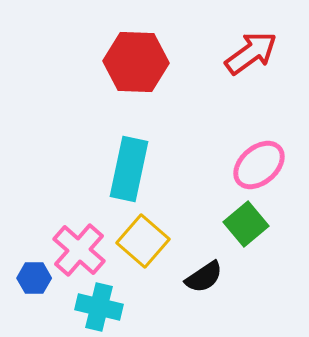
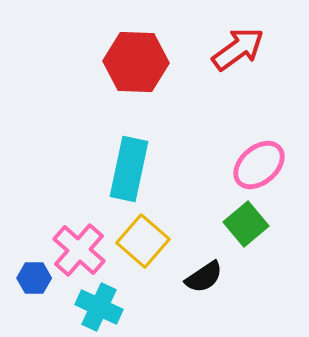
red arrow: moved 13 px left, 4 px up
cyan cross: rotated 12 degrees clockwise
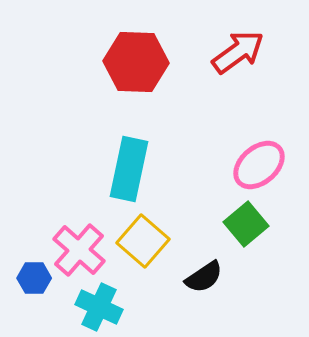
red arrow: moved 3 px down
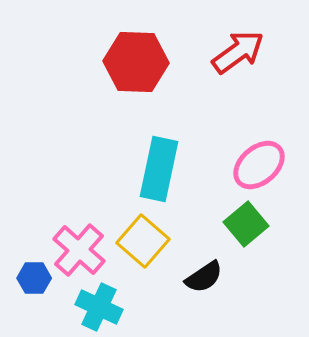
cyan rectangle: moved 30 px right
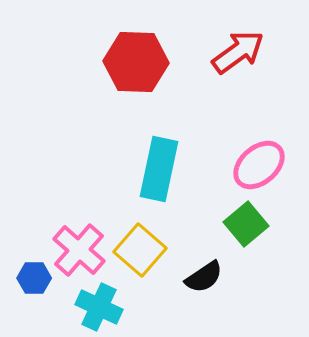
yellow square: moved 3 px left, 9 px down
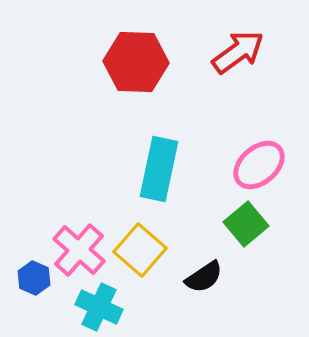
blue hexagon: rotated 24 degrees clockwise
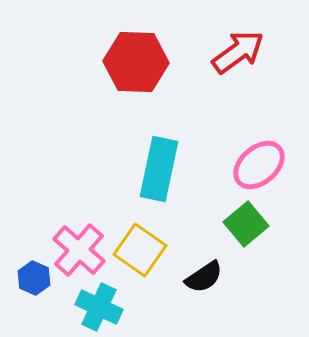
yellow square: rotated 6 degrees counterclockwise
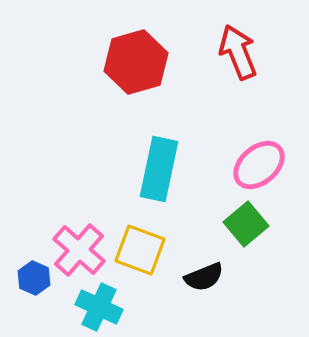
red arrow: rotated 76 degrees counterclockwise
red hexagon: rotated 18 degrees counterclockwise
yellow square: rotated 15 degrees counterclockwise
black semicircle: rotated 12 degrees clockwise
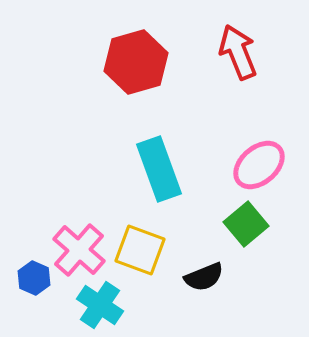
cyan rectangle: rotated 32 degrees counterclockwise
cyan cross: moved 1 px right, 2 px up; rotated 9 degrees clockwise
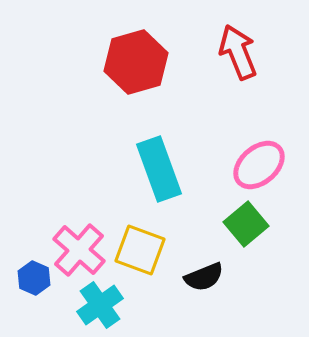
cyan cross: rotated 21 degrees clockwise
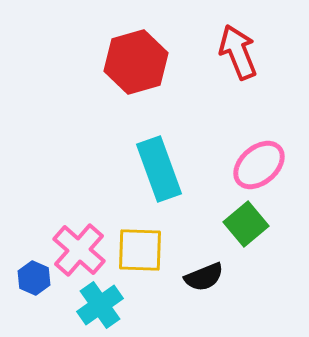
yellow square: rotated 18 degrees counterclockwise
